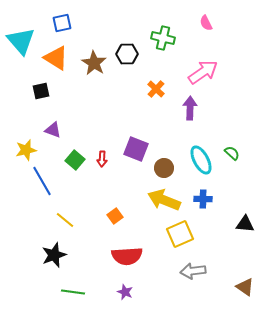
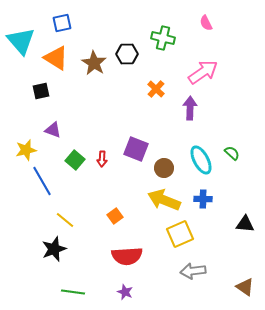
black star: moved 6 px up
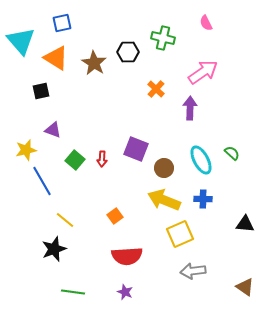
black hexagon: moved 1 px right, 2 px up
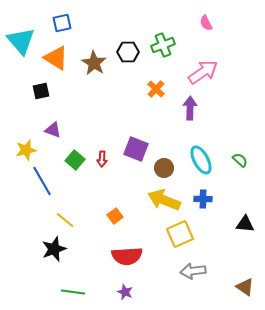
green cross: moved 7 px down; rotated 35 degrees counterclockwise
green semicircle: moved 8 px right, 7 px down
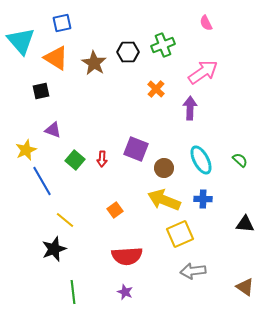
yellow star: rotated 10 degrees counterclockwise
orange square: moved 6 px up
green line: rotated 75 degrees clockwise
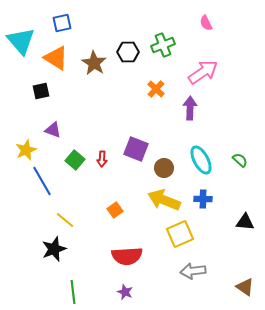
black triangle: moved 2 px up
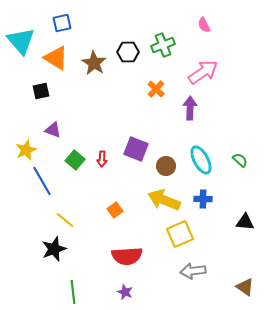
pink semicircle: moved 2 px left, 2 px down
brown circle: moved 2 px right, 2 px up
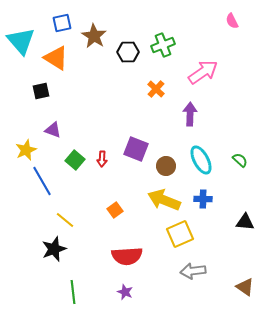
pink semicircle: moved 28 px right, 4 px up
brown star: moved 27 px up
purple arrow: moved 6 px down
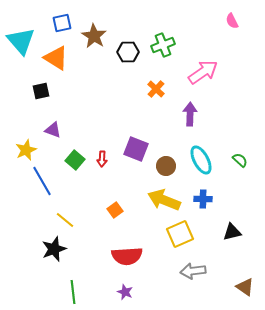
black triangle: moved 13 px left, 10 px down; rotated 18 degrees counterclockwise
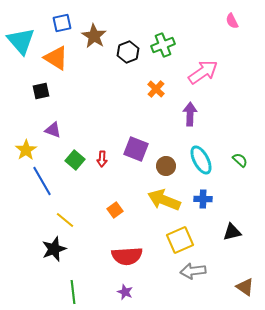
black hexagon: rotated 20 degrees counterclockwise
yellow star: rotated 10 degrees counterclockwise
yellow square: moved 6 px down
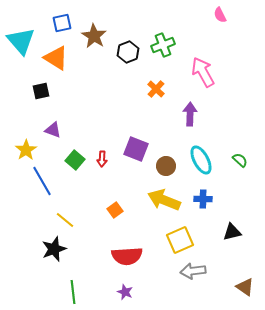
pink semicircle: moved 12 px left, 6 px up
pink arrow: rotated 84 degrees counterclockwise
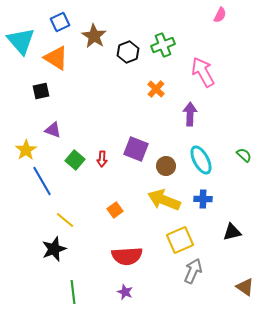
pink semicircle: rotated 126 degrees counterclockwise
blue square: moved 2 px left, 1 px up; rotated 12 degrees counterclockwise
green semicircle: moved 4 px right, 5 px up
gray arrow: rotated 120 degrees clockwise
